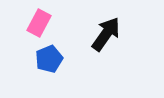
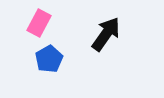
blue pentagon: rotated 8 degrees counterclockwise
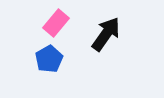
pink rectangle: moved 17 px right; rotated 12 degrees clockwise
